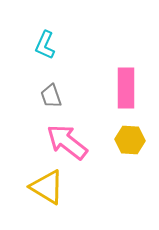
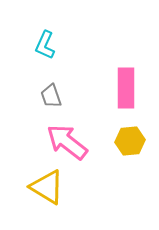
yellow hexagon: moved 1 px down; rotated 8 degrees counterclockwise
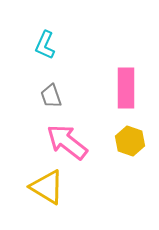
yellow hexagon: rotated 24 degrees clockwise
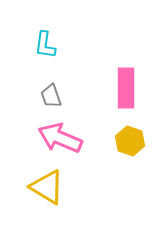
cyan L-shape: rotated 16 degrees counterclockwise
pink arrow: moved 7 px left, 4 px up; rotated 15 degrees counterclockwise
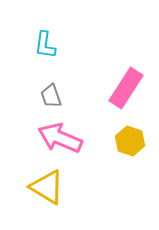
pink rectangle: rotated 33 degrees clockwise
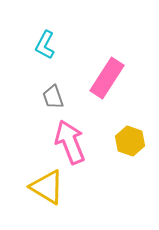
cyan L-shape: rotated 20 degrees clockwise
pink rectangle: moved 19 px left, 10 px up
gray trapezoid: moved 2 px right, 1 px down
pink arrow: moved 10 px right, 4 px down; rotated 45 degrees clockwise
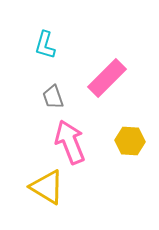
cyan L-shape: rotated 12 degrees counterclockwise
pink rectangle: rotated 12 degrees clockwise
yellow hexagon: rotated 16 degrees counterclockwise
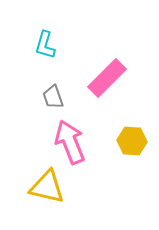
yellow hexagon: moved 2 px right
yellow triangle: rotated 18 degrees counterclockwise
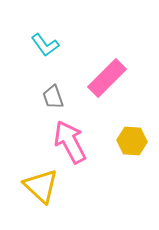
cyan L-shape: rotated 52 degrees counterclockwise
pink arrow: rotated 6 degrees counterclockwise
yellow triangle: moved 6 px left, 1 px up; rotated 30 degrees clockwise
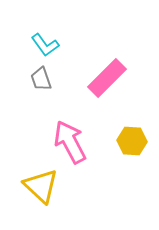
gray trapezoid: moved 12 px left, 18 px up
